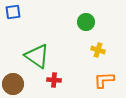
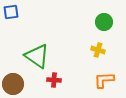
blue square: moved 2 px left
green circle: moved 18 px right
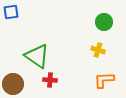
red cross: moved 4 px left
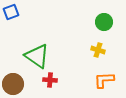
blue square: rotated 14 degrees counterclockwise
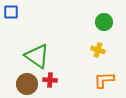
blue square: rotated 21 degrees clockwise
brown circle: moved 14 px right
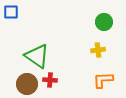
yellow cross: rotated 24 degrees counterclockwise
orange L-shape: moved 1 px left
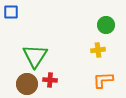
green circle: moved 2 px right, 3 px down
green triangle: moved 2 px left; rotated 28 degrees clockwise
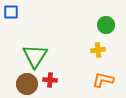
orange L-shape: rotated 15 degrees clockwise
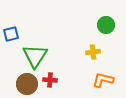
blue square: moved 22 px down; rotated 14 degrees counterclockwise
yellow cross: moved 5 px left, 2 px down
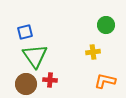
blue square: moved 14 px right, 2 px up
green triangle: rotated 8 degrees counterclockwise
orange L-shape: moved 2 px right, 1 px down
brown circle: moved 1 px left
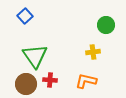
blue square: moved 16 px up; rotated 28 degrees counterclockwise
orange L-shape: moved 19 px left
